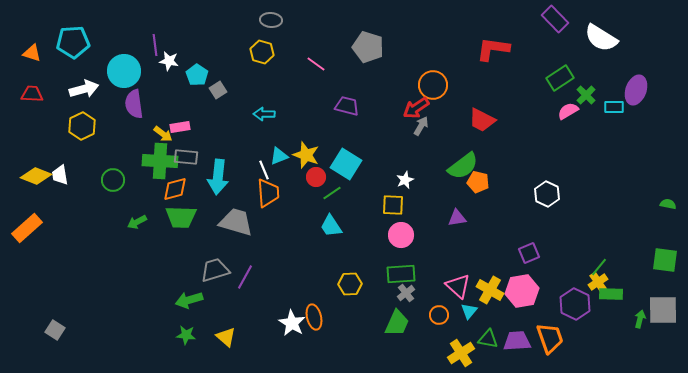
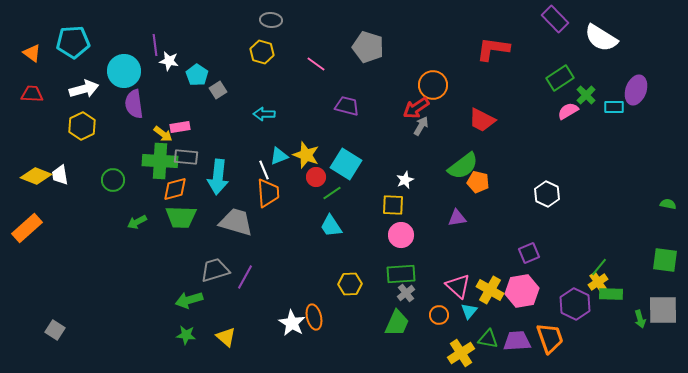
orange triangle at (32, 53): rotated 18 degrees clockwise
green arrow at (640, 319): rotated 150 degrees clockwise
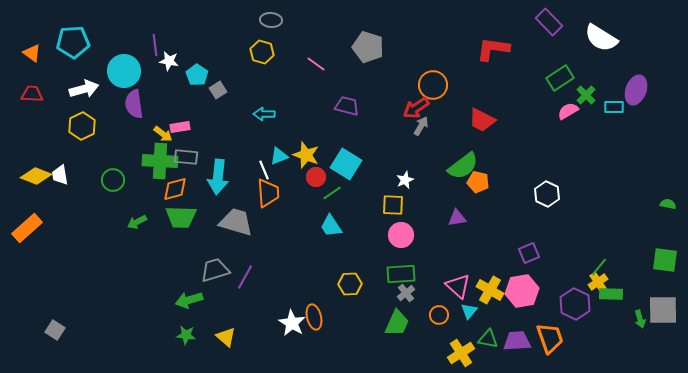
purple rectangle at (555, 19): moved 6 px left, 3 px down
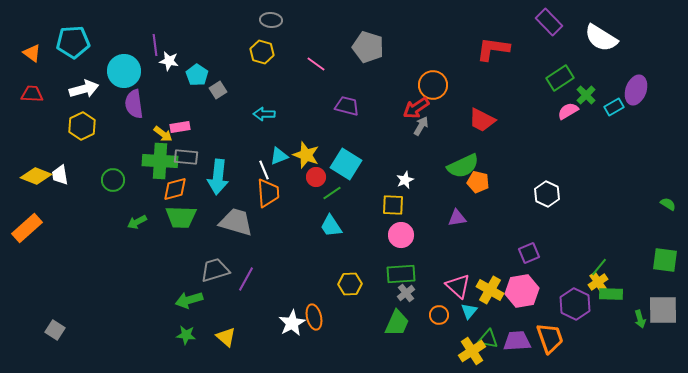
cyan rectangle at (614, 107): rotated 30 degrees counterclockwise
green semicircle at (463, 166): rotated 12 degrees clockwise
green semicircle at (668, 204): rotated 21 degrees clockwise
purple line at (245, 277): moved 1 px right, 2 px down
white star at (292, 323): rotated 12 degrees clockwise
yellow cross at (461, 353): moved 11 px right, 2 px up
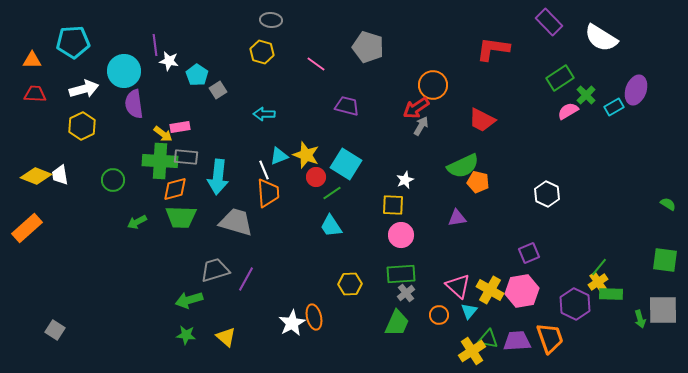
orange triangle at (32, 53): moved 7 px down; rotated 36 degrees counterclockwise
red trapezoid at (32, 94): moved 3 px right
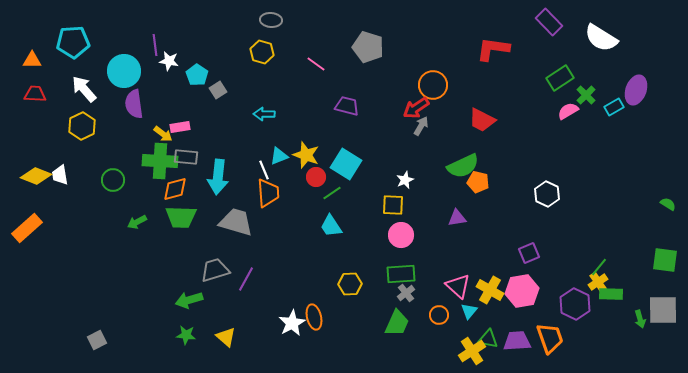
white arrow at (84, 89): rotated 116 degrees counterclockwise
gray square at (55, 330): moved 42 px right, 10 px down; rotated 30 degrees clockwise
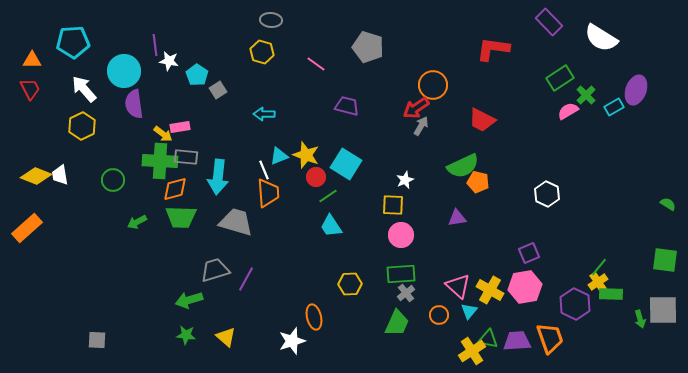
red trapezoid at (35, 94): moved 5 px left, 5 px up; rotated 60 degrees clockwise
green line at (332, 193): moved 4 px left, 3 px down
pink hexagon at (522, 291): moved 3 px right, 4 px up
white star at (292, 323): moved 18 px down; rotated 12 degrees clockwise
gray square at (97, 340): rotated 30 degrees clockwise
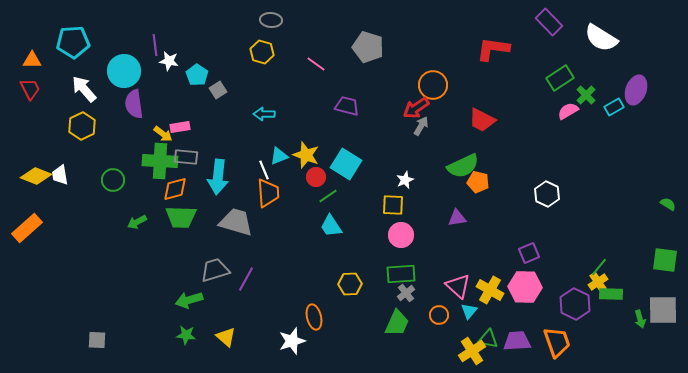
pink hexagon at (525, 287): rotated 12 degrees clockwise
orange trapezoid at (550, 338): moved 7 px right, 4 px down
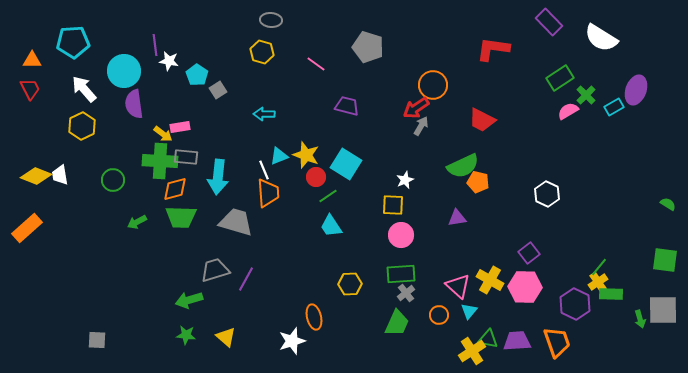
purple square at (529, 253): rotated 15 degrees counterclockwise
yellow cross at (490, 290): moved 10 px up
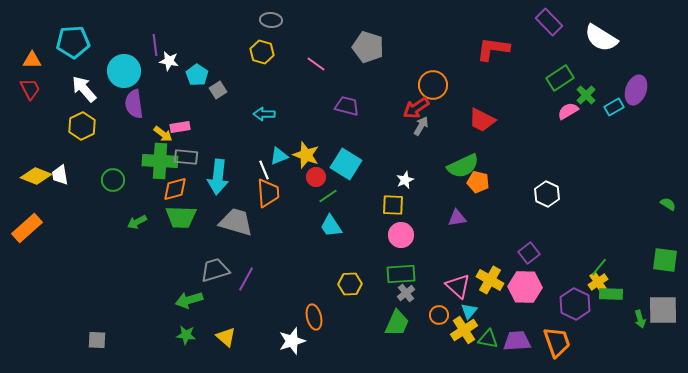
yellow cross at (472, 351): moved 8 px left, 21 px up
